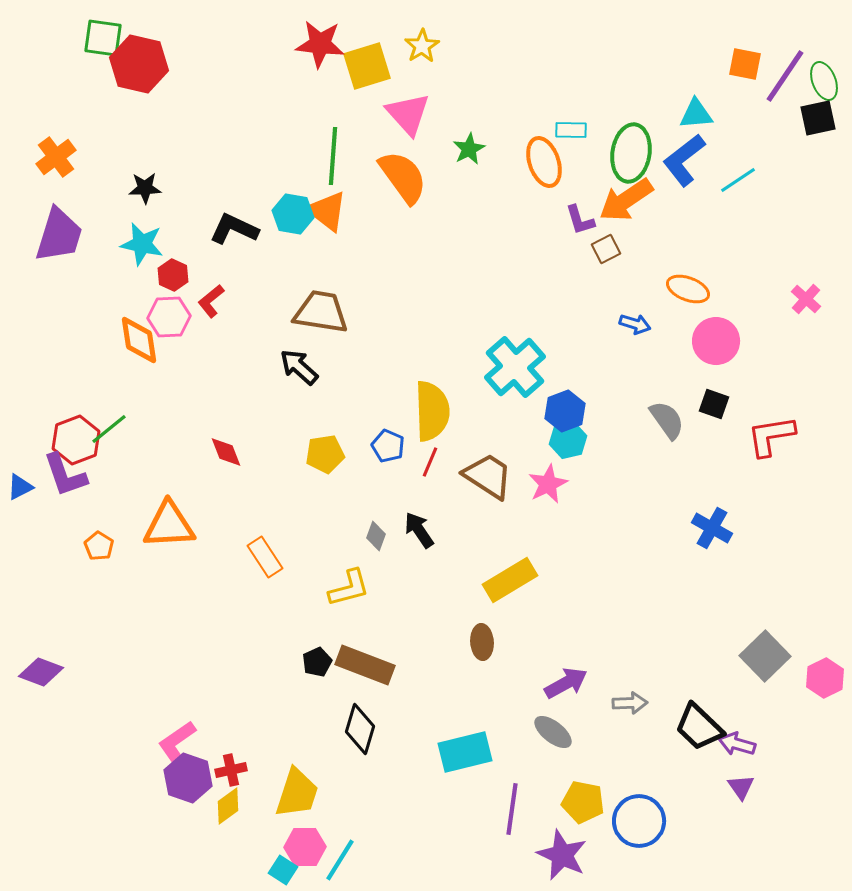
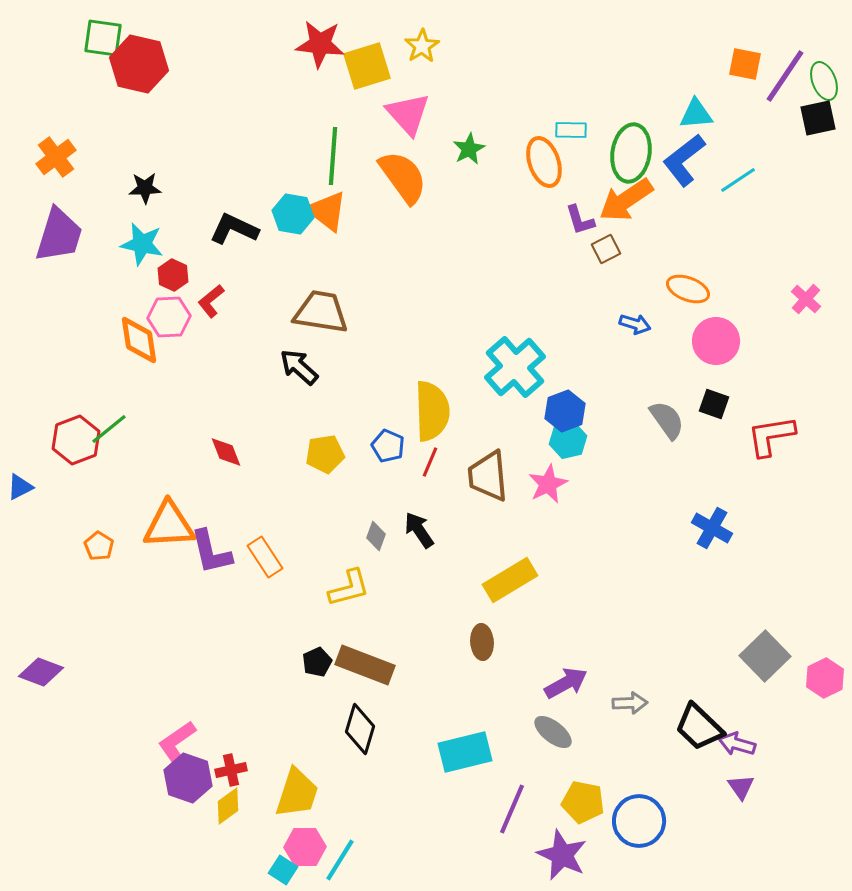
purple L-shape at (65, 475): moved 146 px right, 77 px down; rotated 6 degrees clockwise
brown trapezoid at (488, 476): rotated 128 degrees counterclockwise
purple line at (512, 809): rotated 15 degrees clockwise
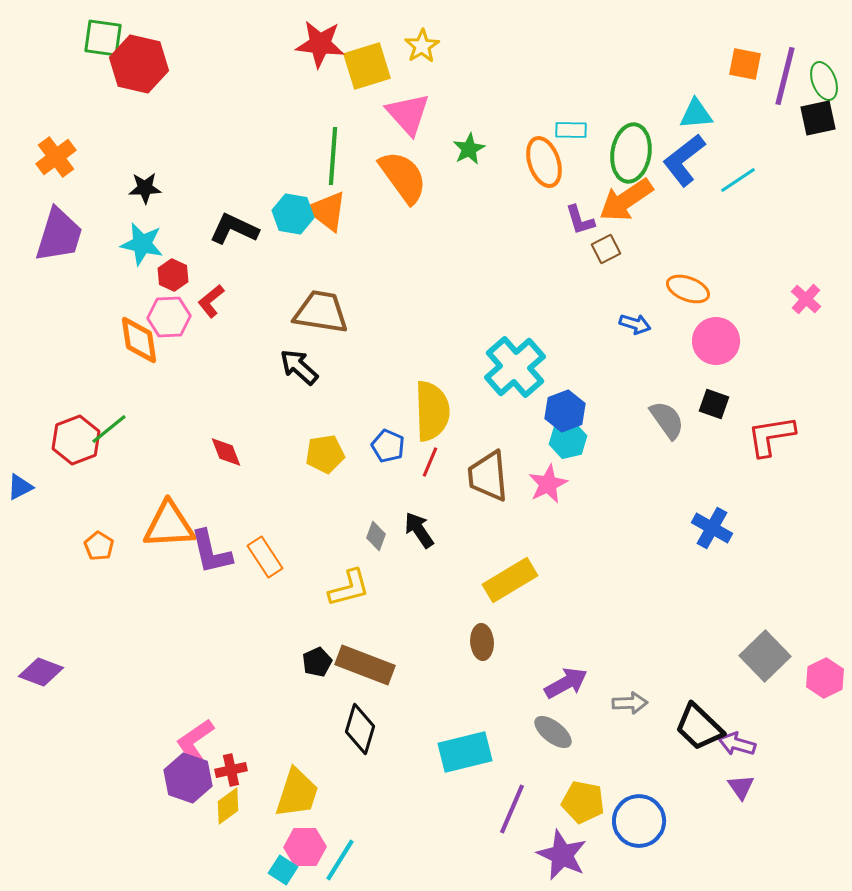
purple line at (785, 76): rotated 20 degrees counterclockwise
pink L-shape at (177, 743): moved 18 px right, 2 px up
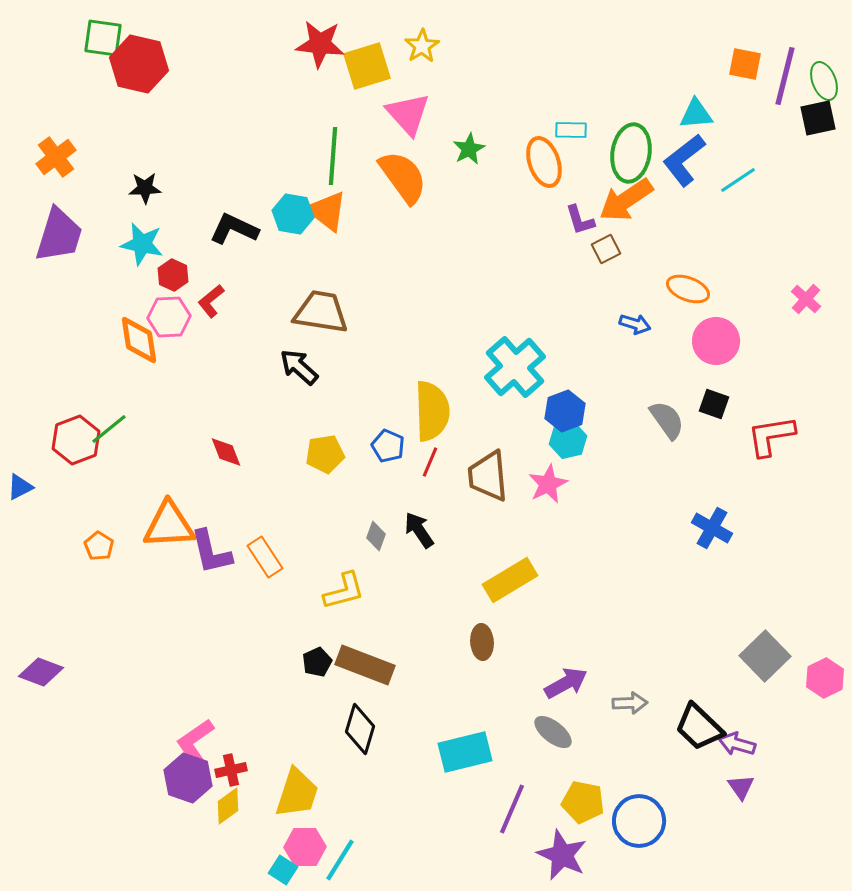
yellow L-shape at (349, 588): moved 5 px left, 3 px down
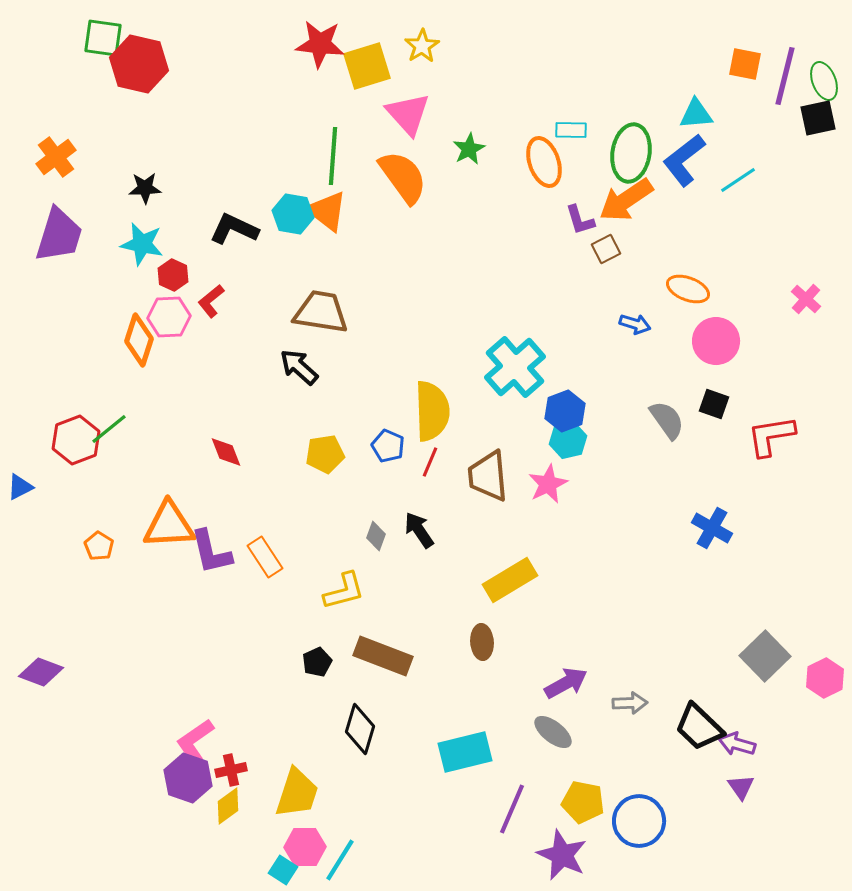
orange diamond at (139, 340): rotated 27 degrees clockwise
brown rectangle at (365, 665): moved 18 px right, 9 px up
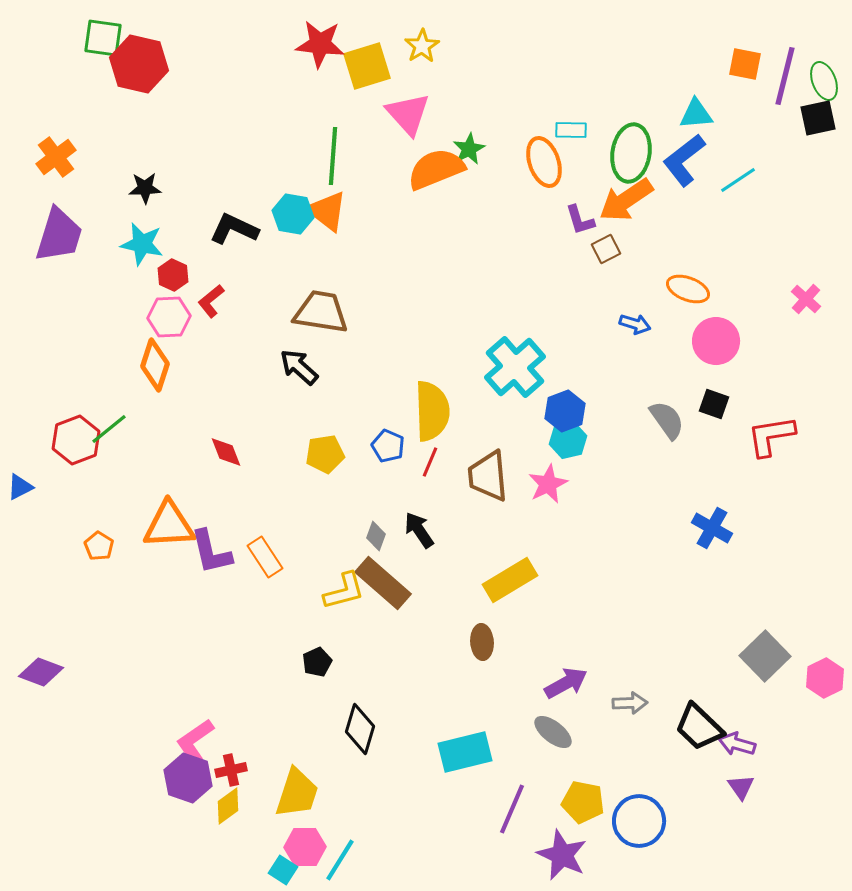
orange semicircle at (403, 177): moved 33 px right, 8 px up; rotated 76 degrees counterclockwise
orange diamond at (139, 340): moved 16 px right, 25 px down
brown rectangle at (383, 656): moved 73 px up; rotated 20 degrees clockwise
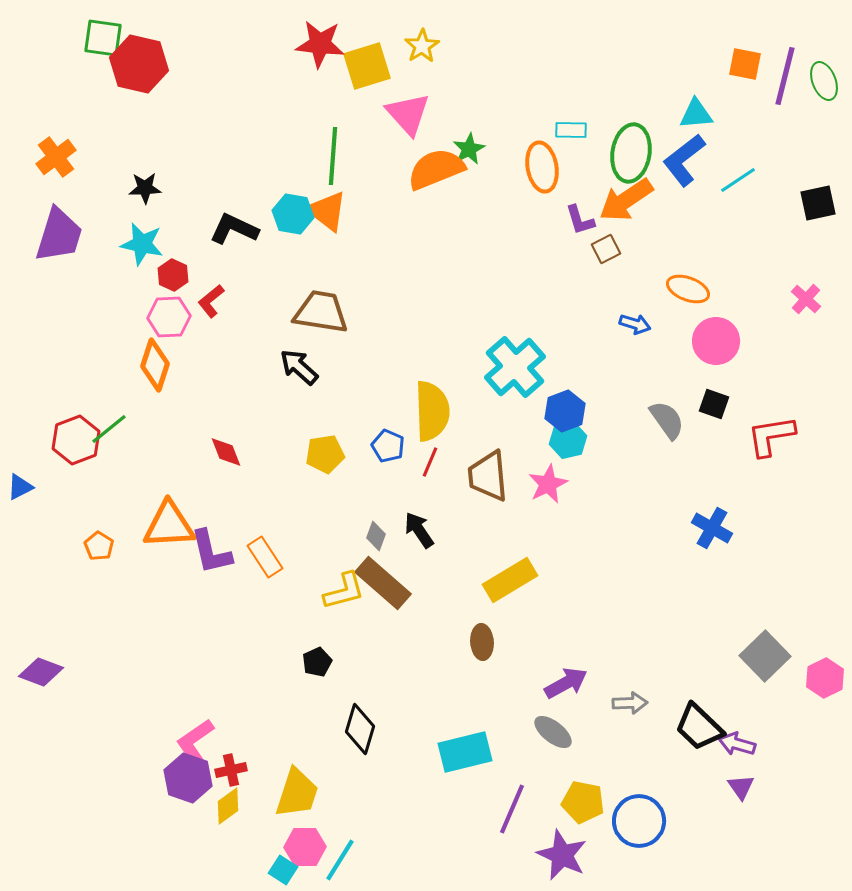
black square at (818, 118): moved 85 px down
orange ellipse at (544, 162): moved 2 px left, 5 px down; rotated 9 degrees clockwise
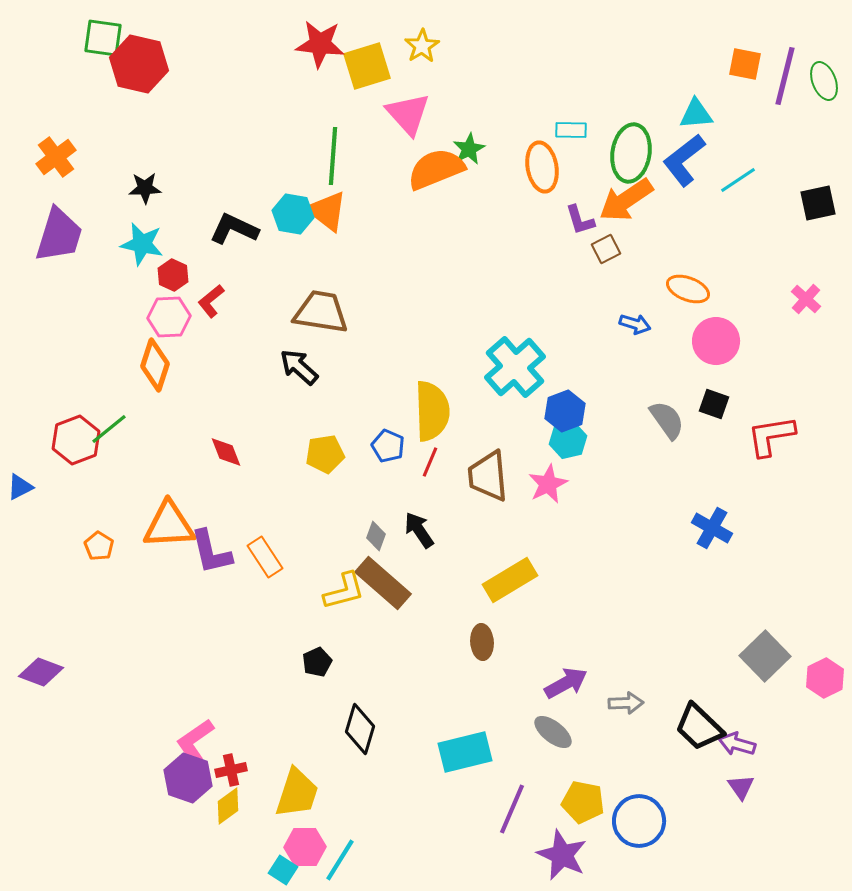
gray arrow at (630, 703): moved 4 px left
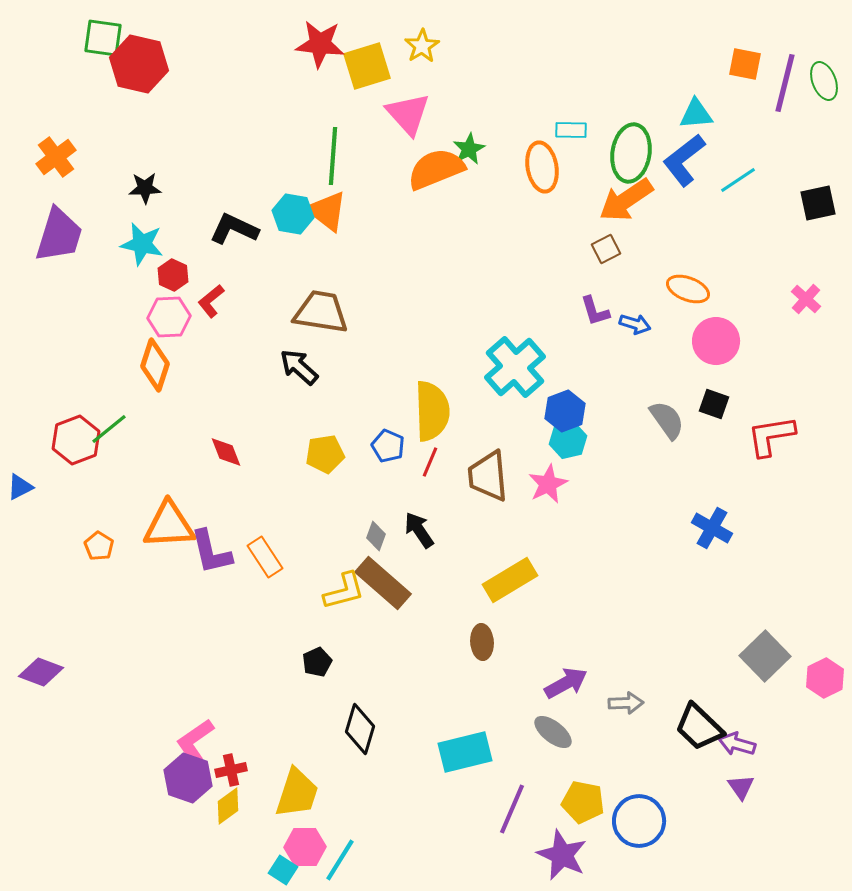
purple line at (785, 76): moved 7 px down
purple L-shape at (580, 220): moved 15 px right, 91 px down
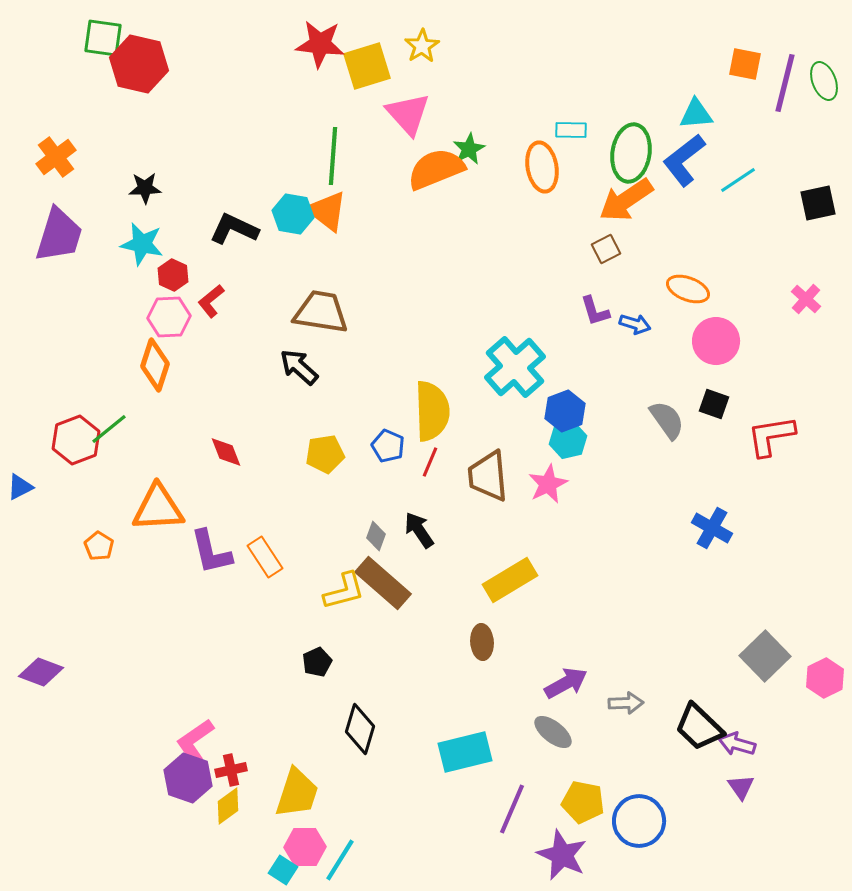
orange triangle at (169, 525): moved 11 px left, 17 px up
